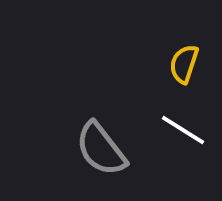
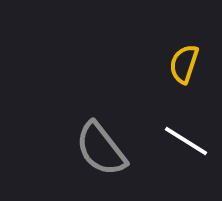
white line: moved 3 px right, 11 px down
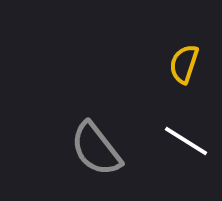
gray semicircle: moved 5 px left
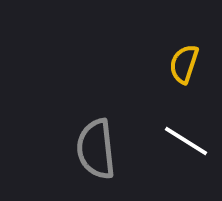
gray semicircle: rotated 32 degrees clockwise
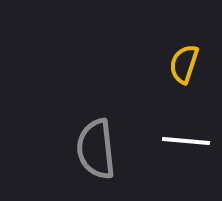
white line: rotated 27 degrees counterclockwise
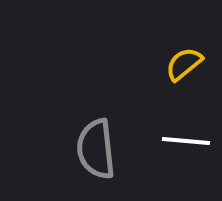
yellow semicircle: rotated 33 degrees clockwise
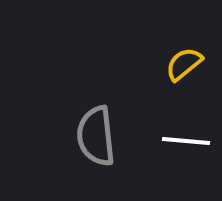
gray semicircle: moved 13 px up
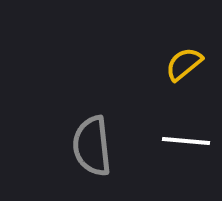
gray semicircle: moved 4 px left, 10 px down
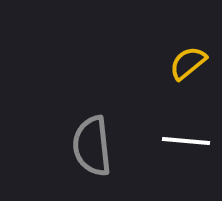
yellow semicircle: moved 4 px right, 1 px up
